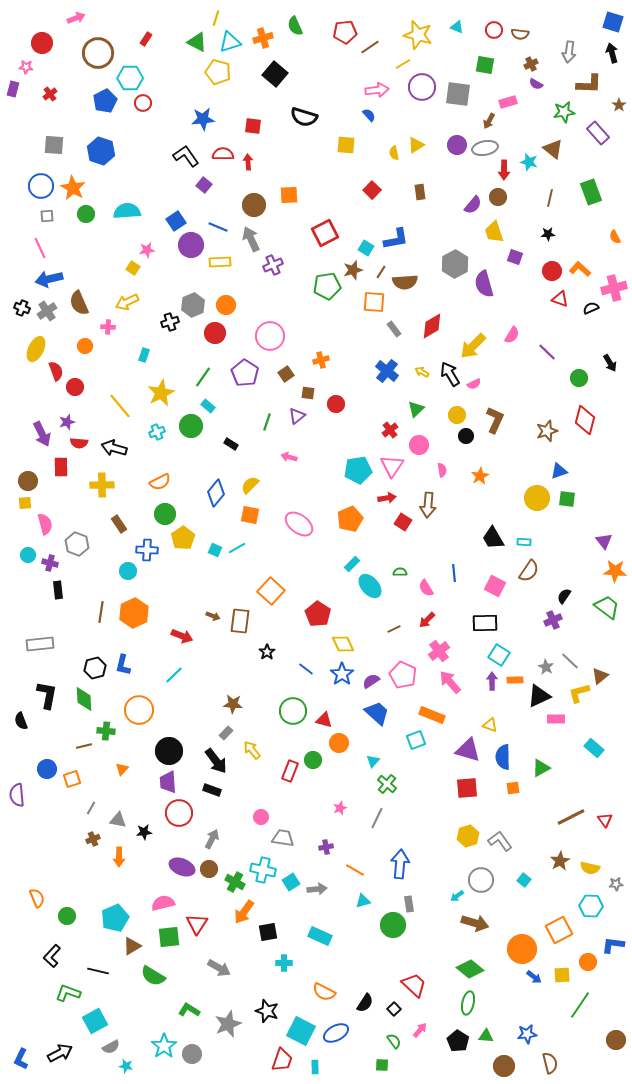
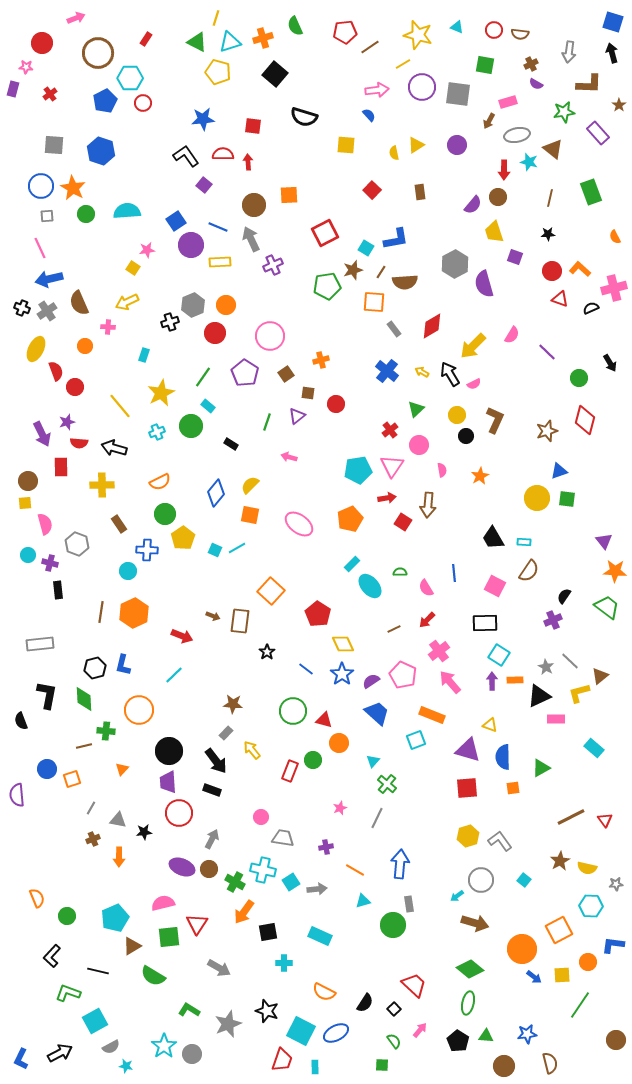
gray ellipse at (485, 148): moved 32 px right, 13 px up
yellow semicircle at (590, 868): moved 3 px left
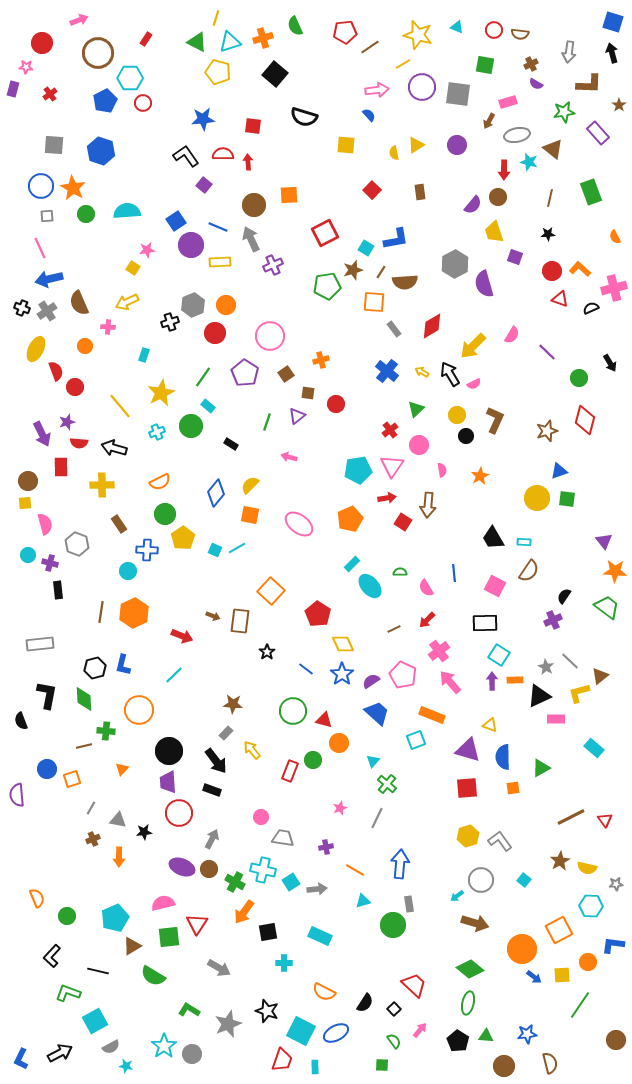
pink arrow at (76, 18): moved 3 px right, 2 px down
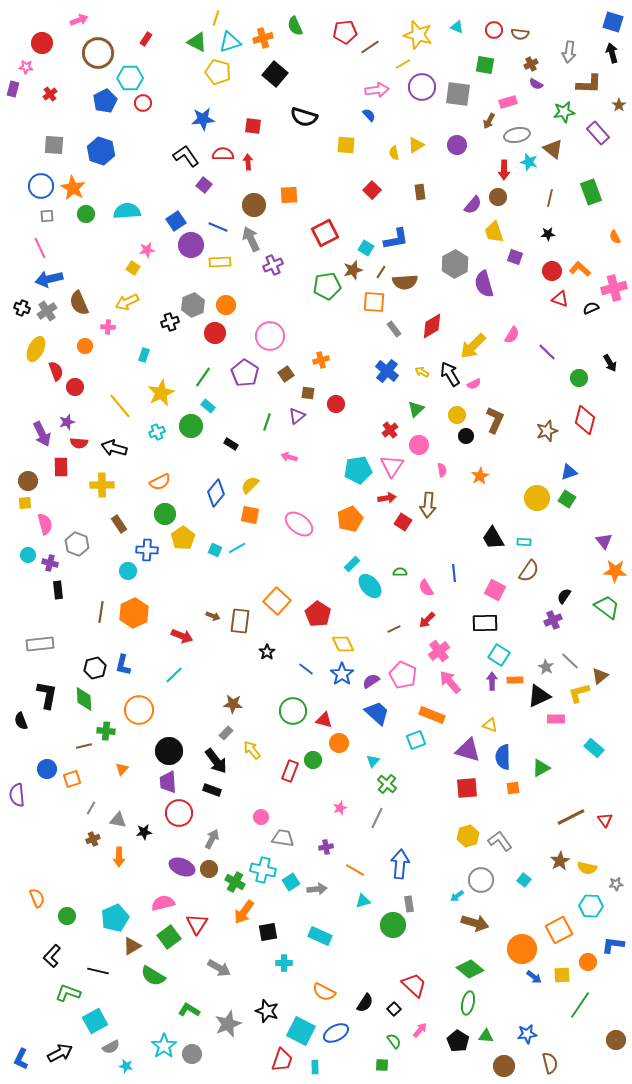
blue triangle at (559, 471): moved 10 px right, 1 px down
green square at (567, 499): rotated 24 degrees clockwise
pink square at (495, 586): moved 4 px down
orange square at (271, 591): moved 6 px right, 10 px down
green square at (169, 937): rotated 30 degrees counterclockwise
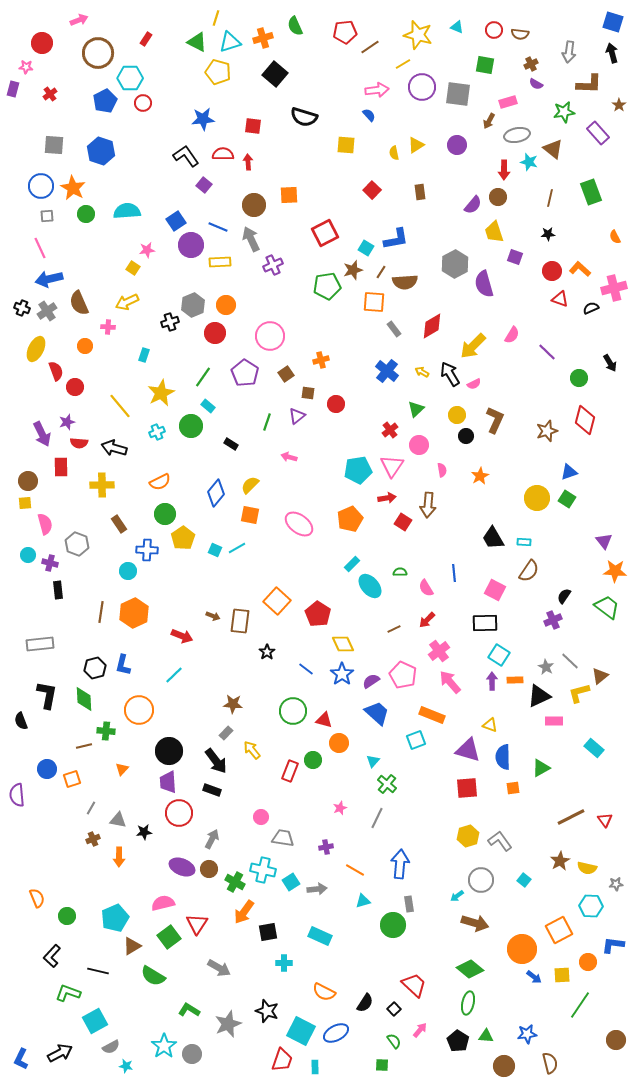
pink rectangle at (556, 719): moved 2 px left, 2 px down
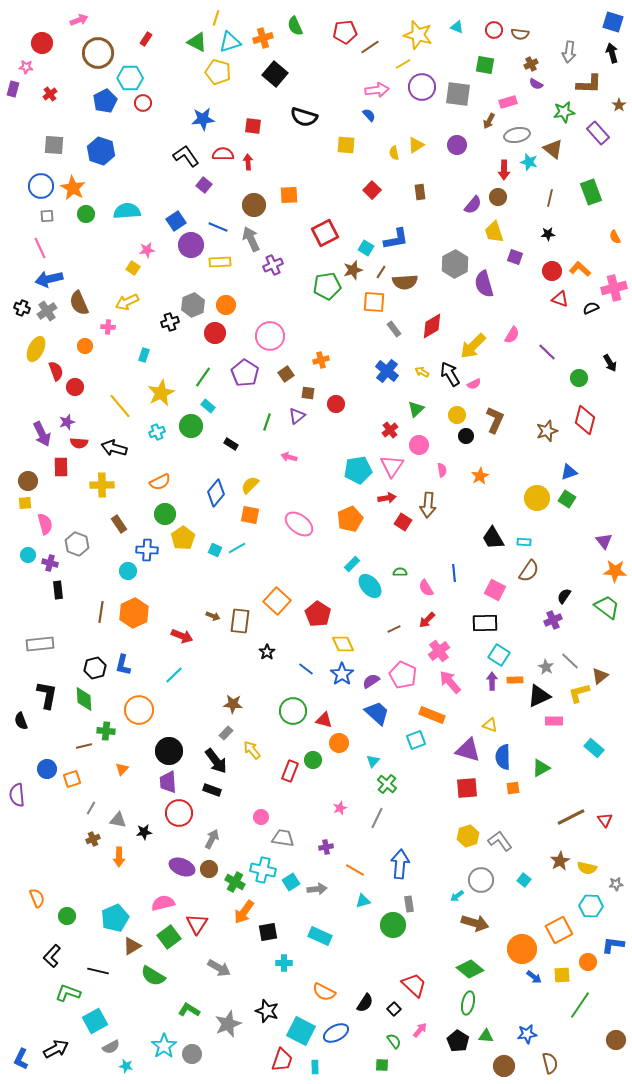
black arrow at (60, 1053): moved 4 px left, 4 px up
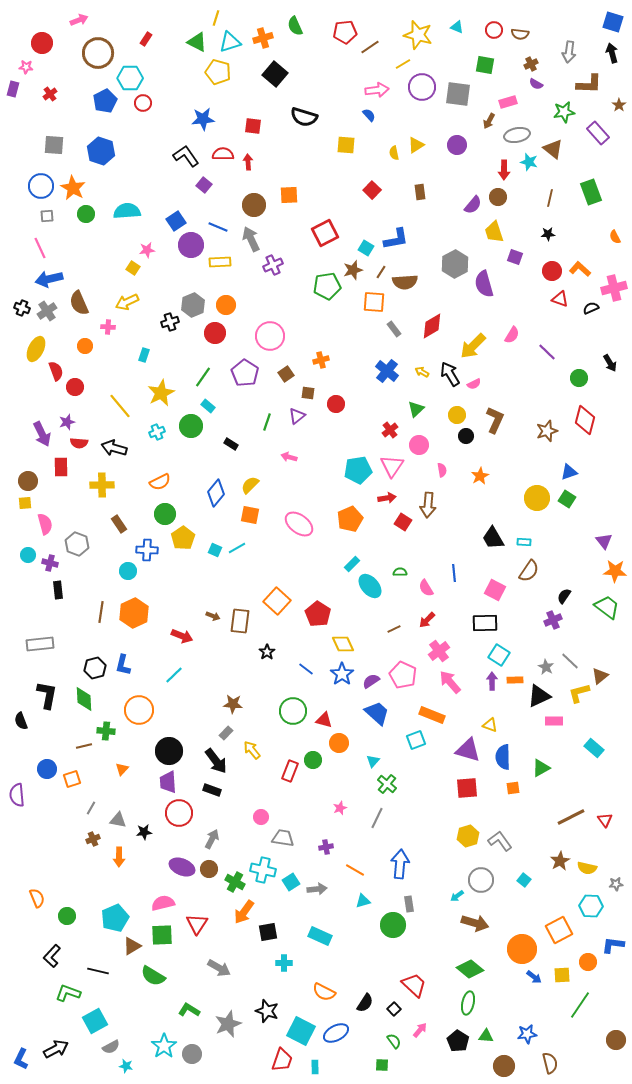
green square at (169, 937): moved 7 px left, 2 px up; rotated 35 degrees clockwise
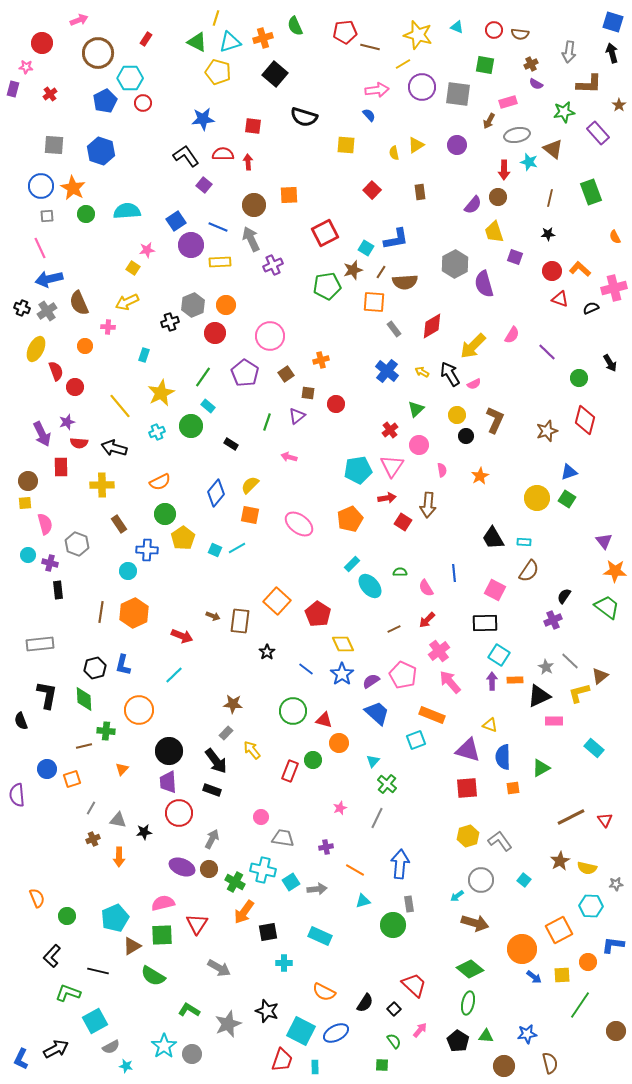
brown line at (370, 47): rotated 48 degrees clockwise
brown circle at (616, 1040): moved 9 px up
